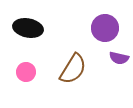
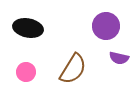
purple circle: moved 1 px right, 2 px up
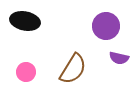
black ellipse: moved 3 px left, 7 px up
